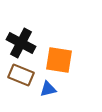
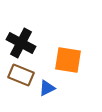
orange square: moved 9 px right
blue triangle: moved 1 px left, 1 px up; rotated 12 degrees counterclockwise
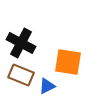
orange square: moved 2 px down
blue triangle: moved 2 px up
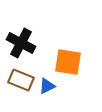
brown rectangle: moved 5 px down
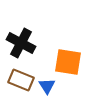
blue triangle: rotated 36 degrees counterclockwise
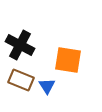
black cross: moved 1 px left, 2 px down
orange square: moved 2 px up
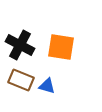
orange square: moved 7 px left, 13 px up
blue triangle: rotated 42 degrees counterclockwise
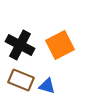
orange square: moved 1 px left, 2 px up; rotated 36 degrees counterclockwise
